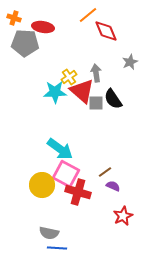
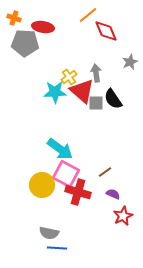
purple semicircle: moved 8 px down
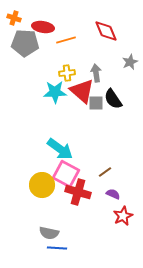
orange line: moved 22 px left, 25 px down; rotated 24 degrees clockwise
yellow cross: moved 2 px left, 4 px up; rotated 28 degrees clockwise
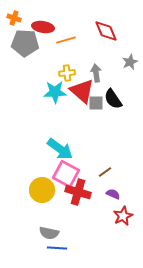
yellow circle: moved 5 px down
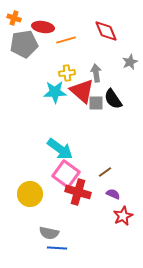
gray pentagon: moved 1 px left, 1 px down; rotated 12 degrees counterclockwise
pink square: rotated 8 degrees clockwise
yellow circle: moved 12 px left, 4 px down
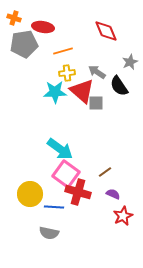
orange line: moved 3 px left, 11 px down
gray arrow: moved 1 px right, 1 px up; rotated 48 degrees counterclockwise
black semicircle: moved 6 px right, 13 px up
blue line: moved 3 px left, 41 px up
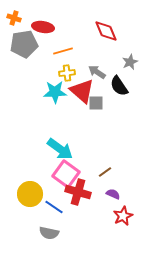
blue line: rotated 30 degrees clockwise
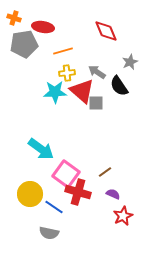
cyan arrow: moved 19 px left
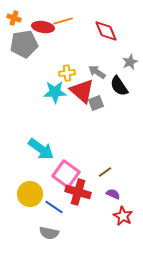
orange line: moved 30 px up
gray square: rotated 21 degrees counterclockwise
red star: rotated 18 degrees counterclockwise
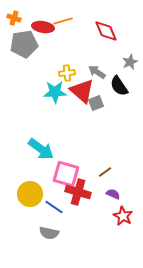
pink square: rotated 20 degrees counterclockwise
